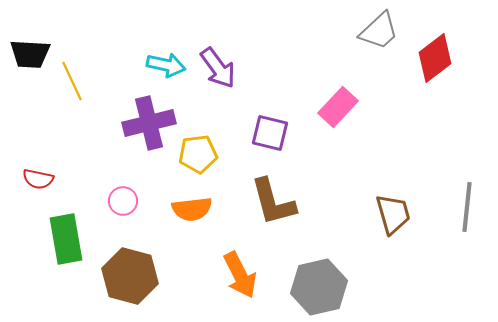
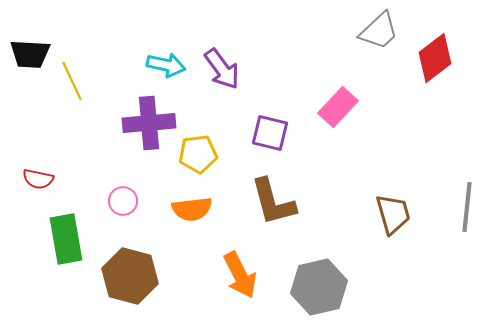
purple arrow: moved 4 px right, 1 px down
purple cross: rotated 9 degrees clockwise
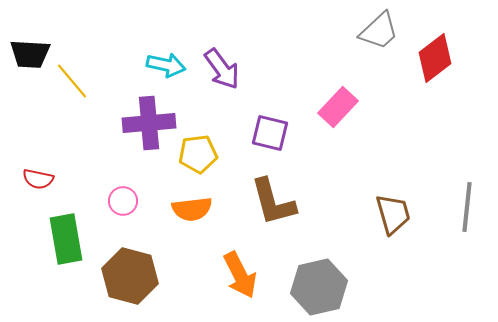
yellow line: rotated 15 degrees counterclockwise
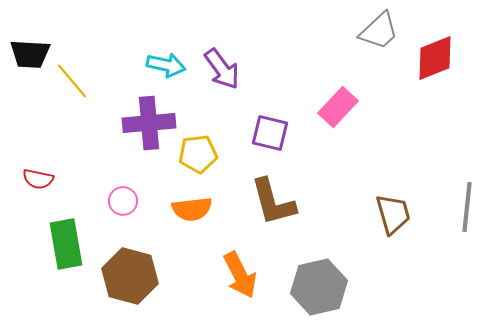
red diamond: rotated 15 degrees clockwise
green rectangle: moved 5 px down
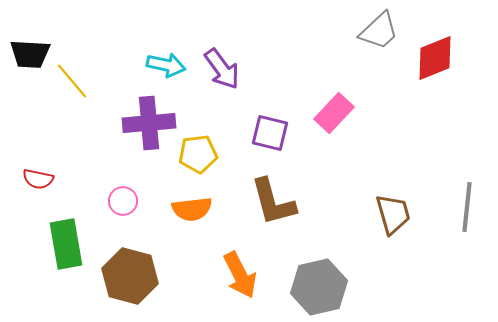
pink rectangle: moved 4 px left, 6 px down
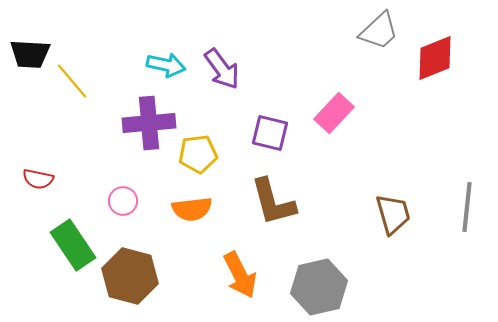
green rectangle: moved 7 px right, 1 px down; rotated 24 degrees counterclockwise
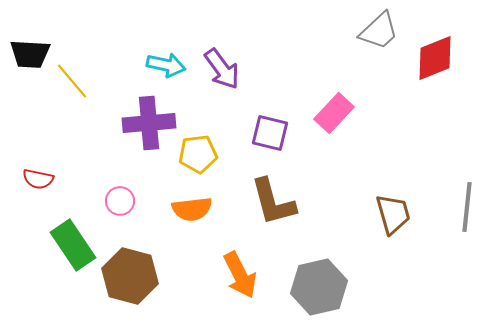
pink circle: moved 3 px left
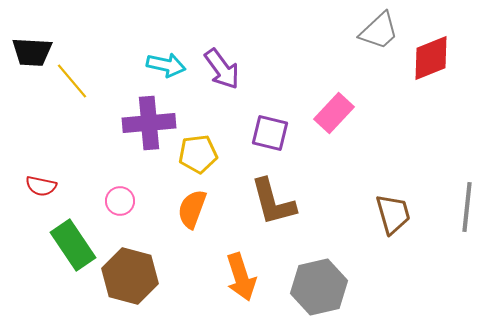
black trapezoid: moved 2 px right, 2 px up
red diamond: moved 4 px left
red semicircle: moved 3 px right, 7 px down
orange semicircle: rotated 117 degrees clockwise
orange arrow: moved 1 px right, 2 px down; rotated 9 degrees clockwise
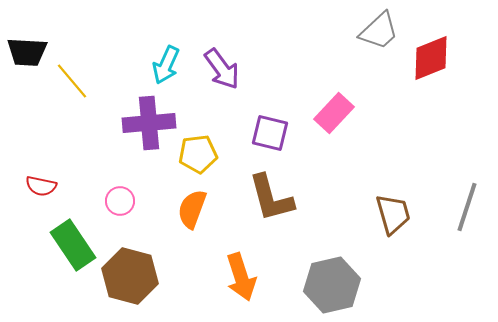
black trapezoid: moved 5 px left
cyan arrow: rotated 102 degrees clockwise
brown L-shape: moved 2 px left, 4 px up
gray line: rotated 12 degrees clockwise
gray hexagon: moved 13 px right, 2 px up
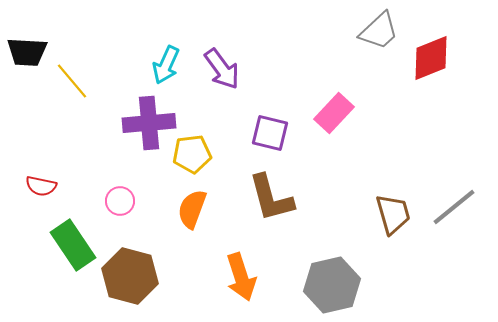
yellow pentagon: moved 6 px left
gray line: moved 13 px left; rotated 33 degrees clockwise
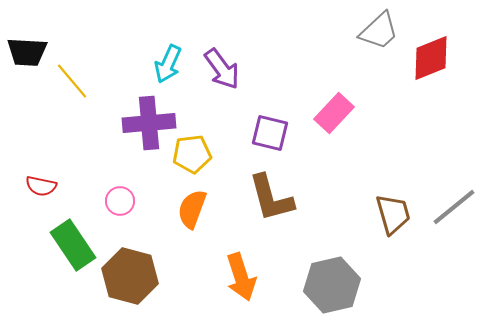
cyan arrow: moved 2 px right, 1 px up
